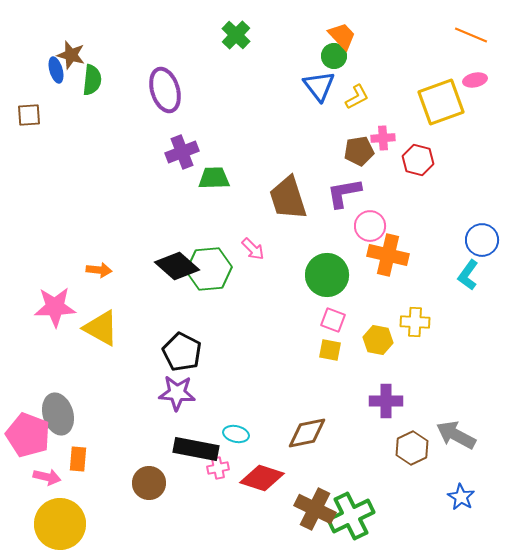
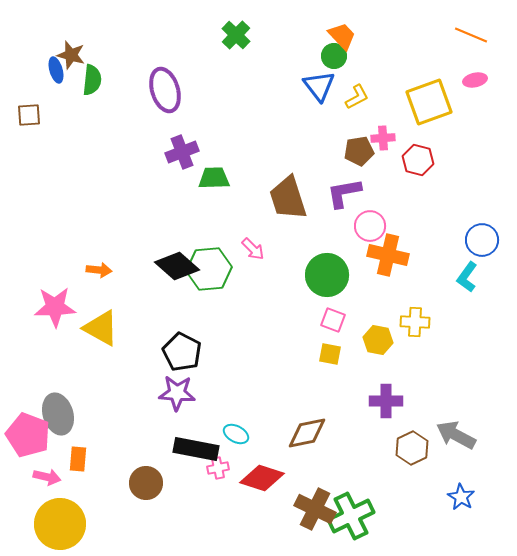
yellow square at (441, 102): moved 12 px left
cyan L-shape at (468, 275): moved 1 px left, 2 px down
yellow square at (330, 350): moved 4 px down
cyan ellipse at (236, 434): rotated 15 degrees clockwise
brown circle at (149, 483): moved 3 px left
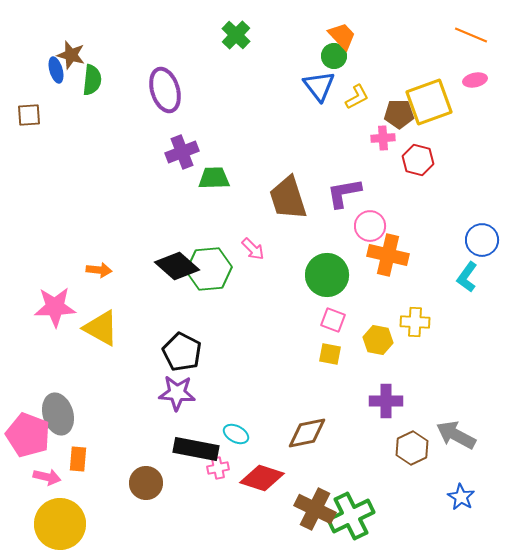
brown pentagon at (359, 151): moved 40 px right, 37 px up; rotated 8 degrees clockwise
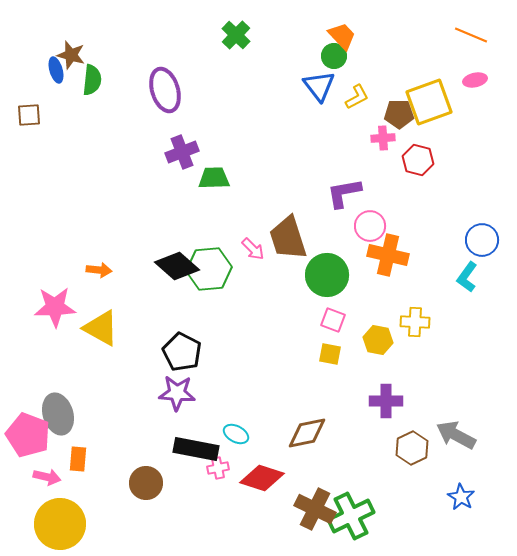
brown trapezoid at (288, 198): moved 40 px down
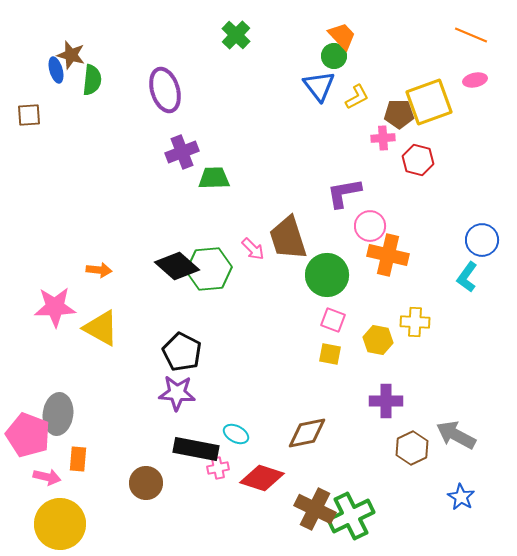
gray ellipse at (58, 414): rotated 24 degrees clockwise
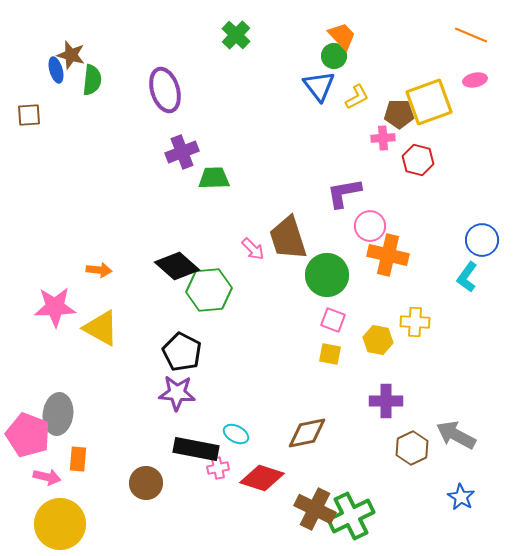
green hexagon at (209, 269): moved 21 px down
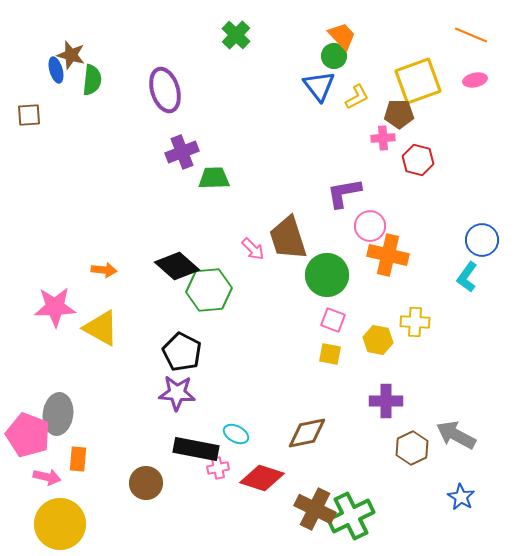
yellow square at (429, 102): moved 11 px left, 21 px up
orange arrow at (99, 270): moved 5 px right
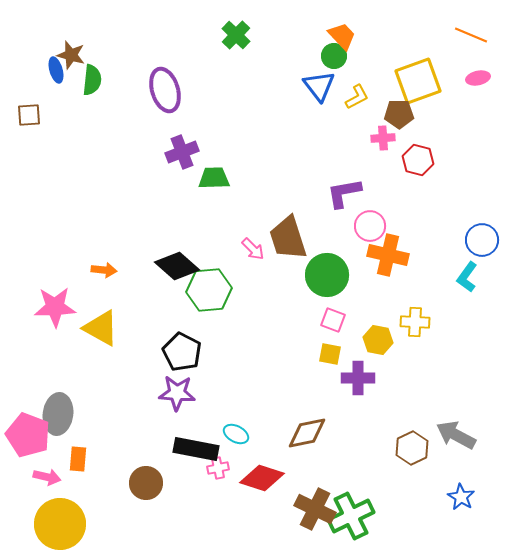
pink ellipse at (475, 80): moved 3 px right, 2 px up
purple cross at (386, 401): moved 28 px left, 23 px up
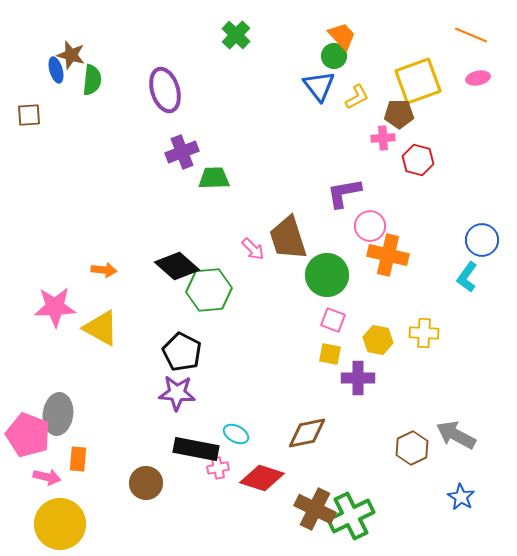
yellow cross at (415, 322): moved 9 px right, 11 px down
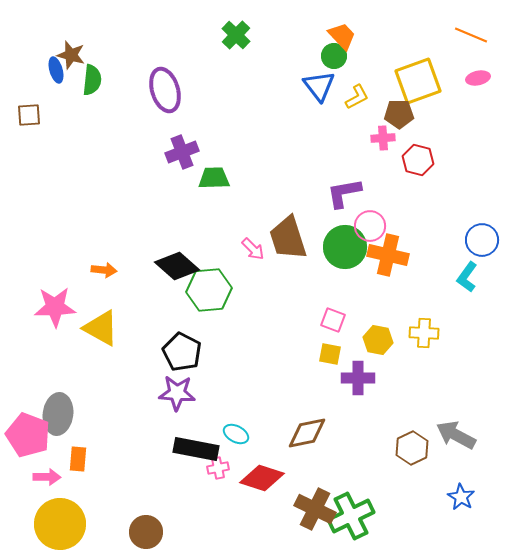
green circle at (327, 275): moved 18 px right, 28 px up
pink arrow at (47, 477): rotated 12 degrees counterclockwise
brown circle at (146, 483): moved 49 px down
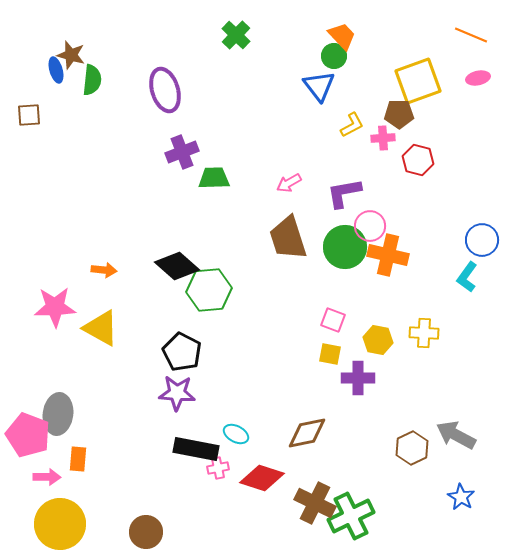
yellow L-shape at (357, 97): moved 5 px left, 28 px down
pink arrow at (253, 249): moved 36 px right, 66 px up; rotated 105 degrees clockwise
brown cross at (315, 509): moved 6 px up
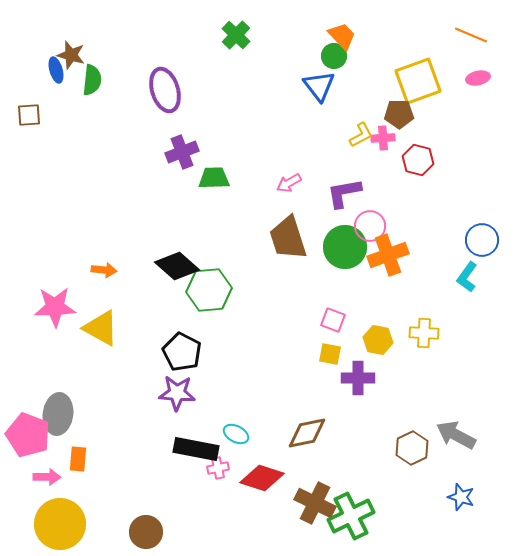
yellow L-shape at (352, 125): moved 9 px right, 10 px down
orange cross at (388, 255): rotated 33 degrees counterclockwise
blue star at (461, 497): rotated 12 degrees counterclockwise
